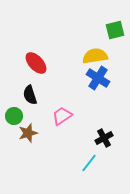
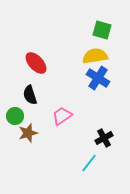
green square: moved 13 px left; rotated 30 degrees clockwise
green circle: moved 1 px right
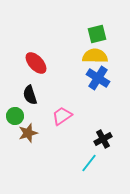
green square: moved 5 px left, 4 px down; rotated 30 degrees counterclockwise
yellow semicircle: rotated 10 degrees clockwise
black cross: moved 1 px left, 1 px down
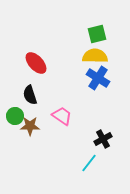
pink trapezoid: rotated 70 degrees clockwise
brown star: moved 2 px right, 7 px up; rotated 18 degrees clockwise
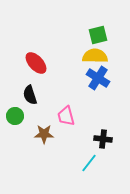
green square: moved 1 px right, 1 px down
pink trapezoid: moved 4 px right; rotated 140 degrees counterclockwise
brown star: moved 14 px right, 8 px down
black cross: rotated 36 degrees clockwise
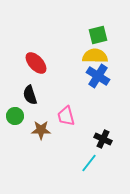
blue cross: moved 2 px up
brown star: moved 3 px left, 4 px up
black cross: rotated 18 degrees clockwise
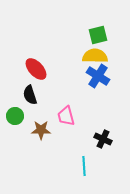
red ellipse: moved 6 px down
cyan line: moved 5 px left, 3 px down; rotated 42 degrees counterclockwise
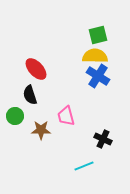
cyan line: rotated 72 degrees clockwise
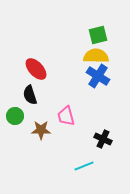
yellow semicircle: moved 1 px right
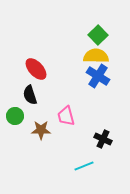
green square: rotated 30 degrees counterclockwise
